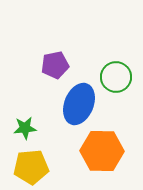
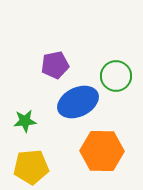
green circle: moved 1 px up
blue ellipse: moved 1 px left, 2 px up; rotated 42 degrees clockwise
green star: moved 7 px up
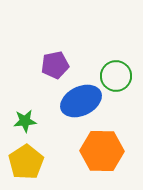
blue ellipse: moved 3 px right, 1 px up
yellow pentagon: moved 5 px left, 5 px up; rotated 28 degrees counterclockwise
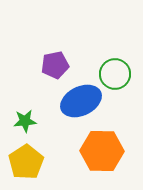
green circle: moved 1 px left, 2 px up
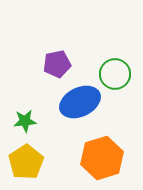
purple pentagon: moved 2 px right, 1 px up
blue ellipse: moved 1 px left, 1 px down
orange hexagon: moved 7 px down; rotated 18 degrees counterclockwise
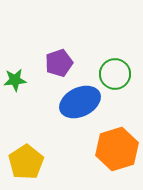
purple pentagon: moved 2 px right, 1 px up; rotated 8 degrees counterclockwise
green star: moved 10 px left, 41 px up
orange hexagon: moved 15 px right, 9 px up
